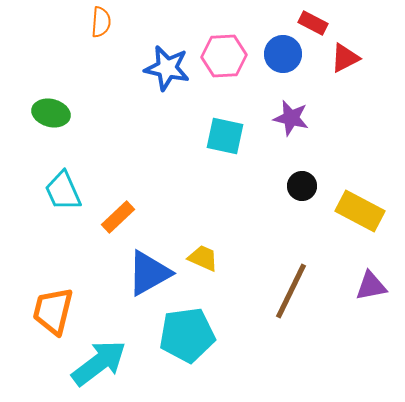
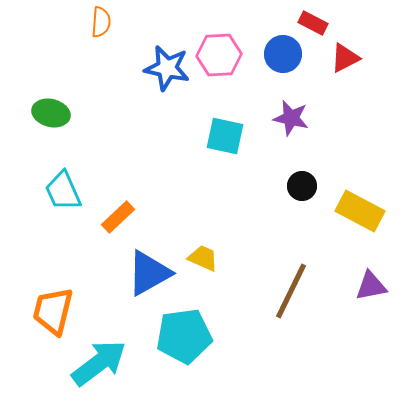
pink hexagon: moved 5 px left, 1 px up
cyan pentagon: moved 3 px left, 1 px down
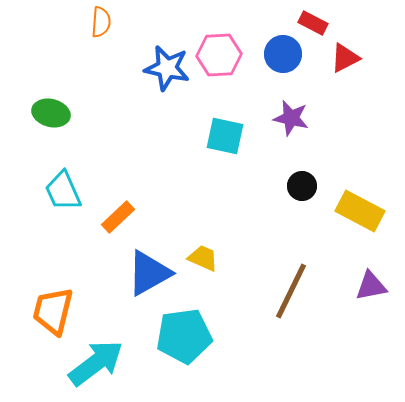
cyan arrow: moved 3 px left
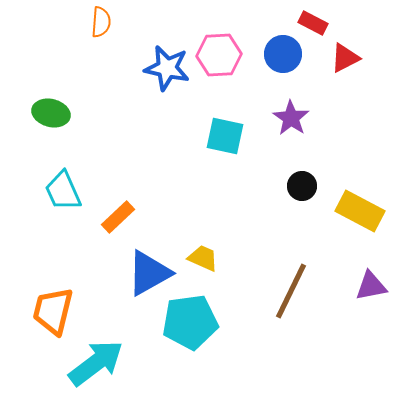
purple star: rotated 21 degrees clockwise
cyan pentagon: moved 6 px right, 14 px up
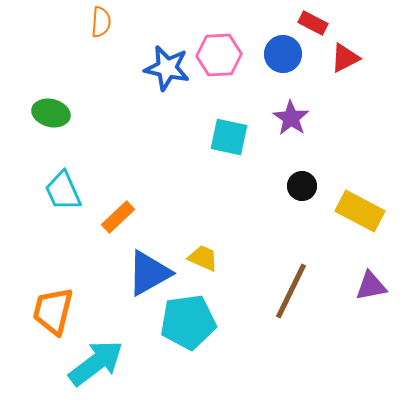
cyan square: moved 4 px right, 1 px down
cyan pentagon: moved 2 px left
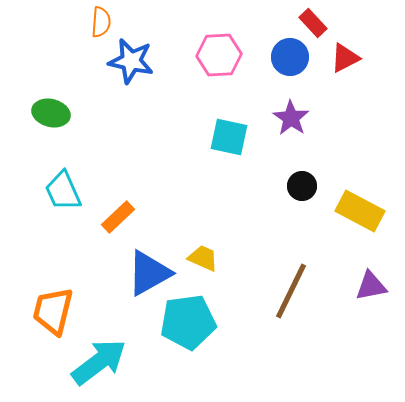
red rectangle: rotated 20 degrees clockwise
blue circle: moved 7 px right, 3 px down
blue star: moved 36 px left, 7 px up
cyan arrow: moved 3 px right, 1 px up
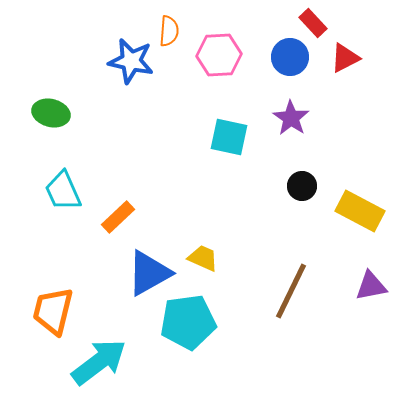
orange semicircle: moved 68 px right, 9 px down
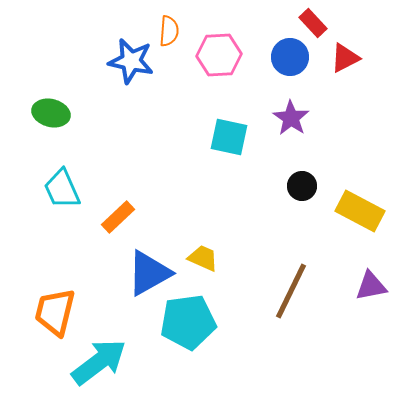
cyan trapezoid: moved 1 px left, 2 px up
orange trapezoid: moved 2 px right, 1 px down
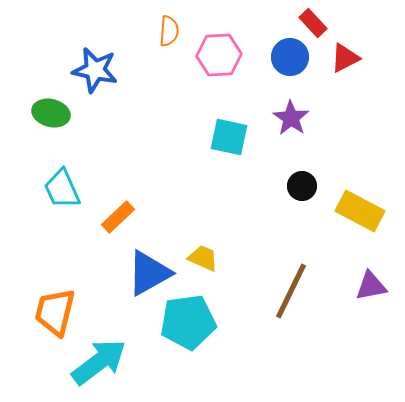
blue star: moved 36 px left, 9 px down
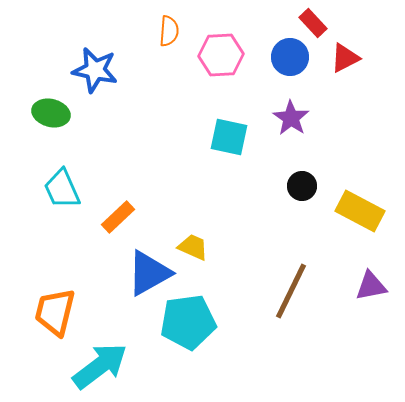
pink hexagon: moved 2 px right
yellow trapezoid: moved 10 px left, 11 px up
cyan arrow: moved 1 px right, 4 px down
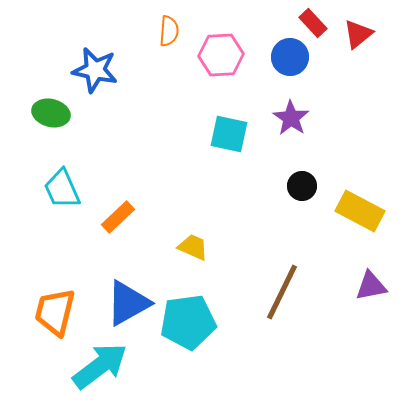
red triangle: moved 13 px right, 24 px up; rotated 12 degrees counterclockwise
cyan square: moved 3 px up
blue triangle: moved 21 px left, 30 px down
brown line: moved 9 px left, 1 px down
